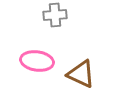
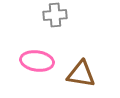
brown triangle: rotated 16 degrees counterclockwise
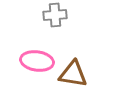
brown triangle: moved 8 px left
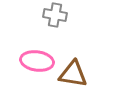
gray cross: rotated 15 degrees clockwise
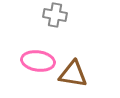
pink ellipse: moved 1 px right
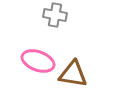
pink ellipse: rotated 12 degrees clockwise
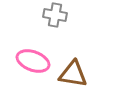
pink ellipse: moved 5 px left
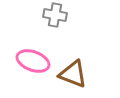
brown triangle: rotated 12 degrees clockwise
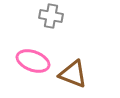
gray cross: moved 4 px left, 1 px down
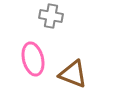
pink ellipse: moved 2 px up; rotated 56 degrees clockwise
